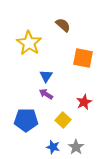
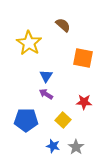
red star: rotated 28 degrees clockwise
blue star: moved 1 px up
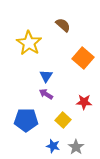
orange square: rotated 30 degrees clockwise
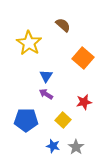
red star: rotated 14 degrees counterclockwise
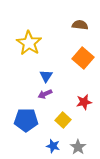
brown semicircle: moved 17 px right; rotated 35 degrees counterclockwise
purple arrow: moved 1 px left; rotated 56 degrees counterclockwise
gray star: moved 2 px right
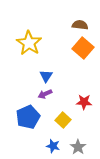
orange square: moved 10 px up
red star: rotated 14 degrees clockwise
blue pentagon: moved 2 px right, 3 px up; rotated 25 degrees counterclockwise
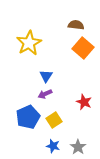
brown semicircle: moved 4 px left
yellow star: rotated 10 degrees clockwise
red star: rotated 21 degrees clockwise
yellow square: moved 9 px left; rotated 14 degrees clockwise
